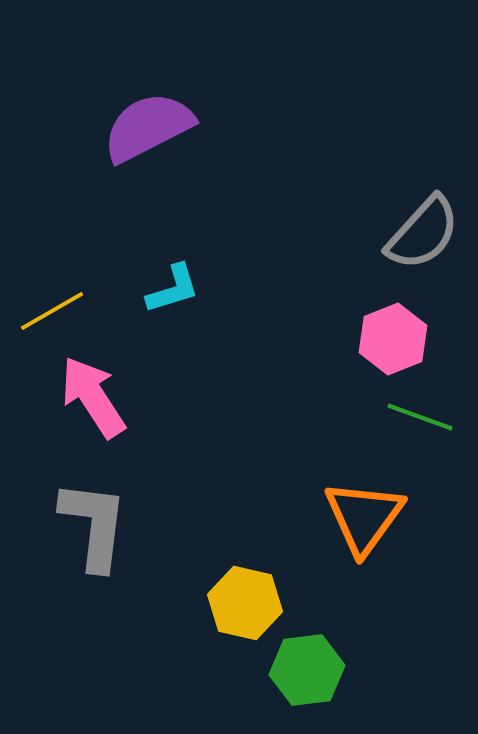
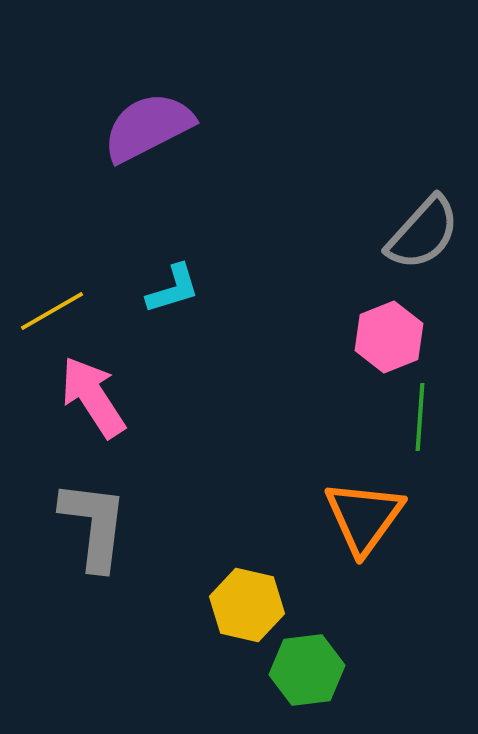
pink hexagon: moved 4 px left, 2 px up
green line: rotated 74 degrees clockwise
yellow hexagon: moved 2 px right, 2 px down
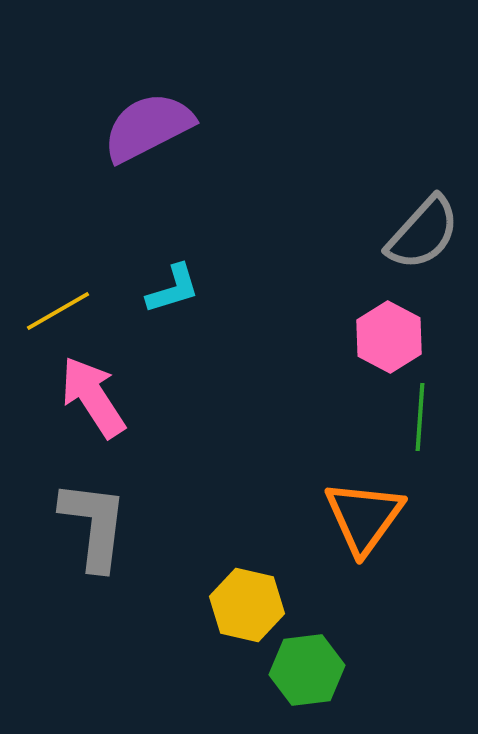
yellow line: moved 6 px right
pink hexagon: rotated 10 degrees counterclockwise
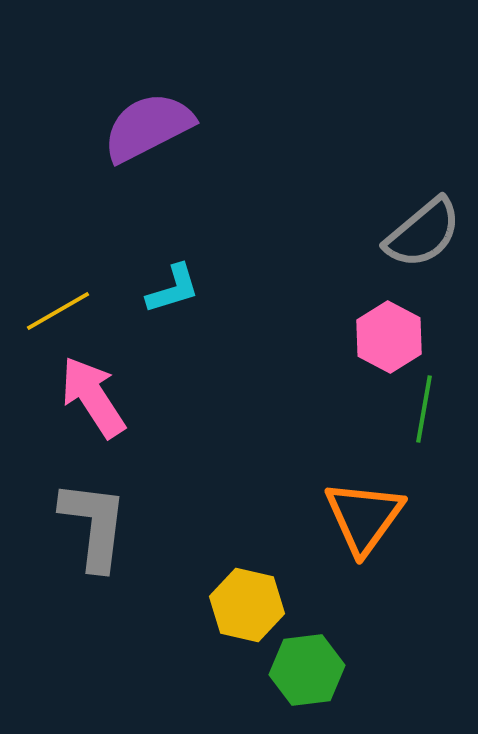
gray semicircle: rotated 8 degrees clockwise
green line: moved 4 px right, 8 px up; rotated 6 degrees clockwise
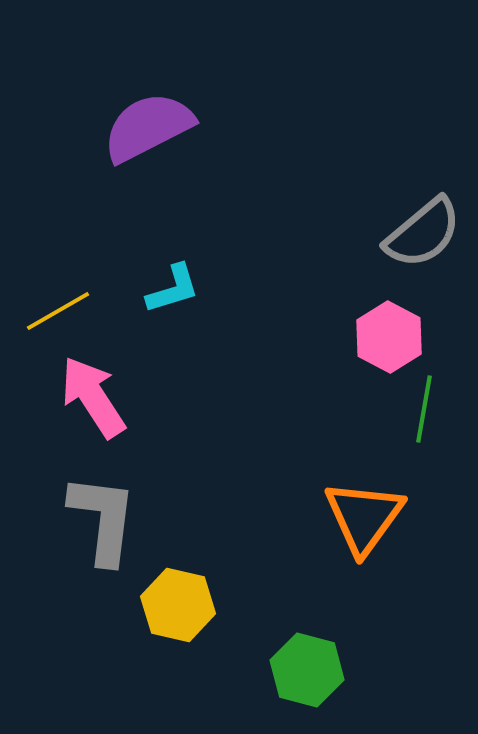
gray L-shape: moved 9 px right, 6 px up
yellow hexagon: moved 69 px left
green hexagon: rotated 22 degrees clockwise
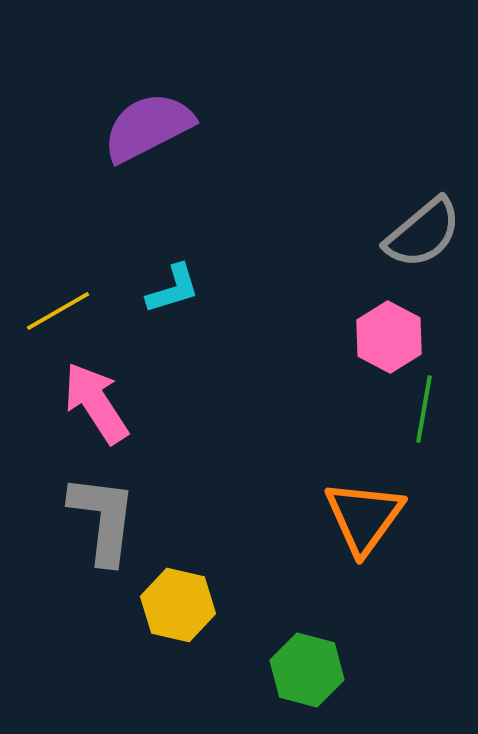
pink arrow: moved 3 px right, 6 px down
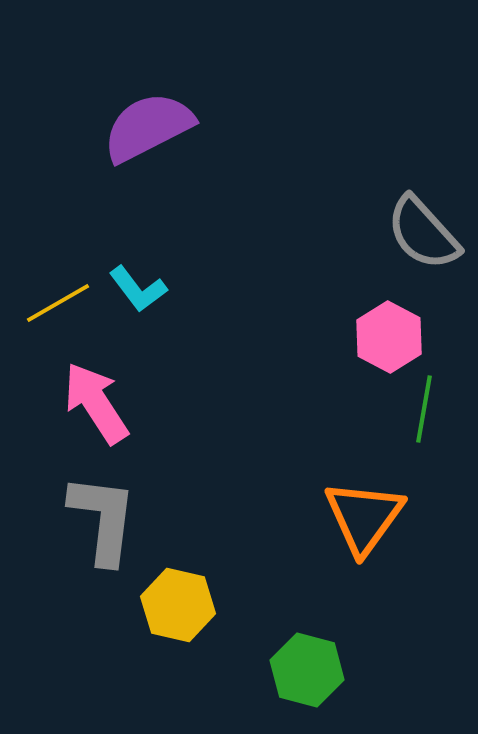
gray semicircle: rotated 88 degrees clockwise
cyan L-shape: moved 35 px left; rotated 70 degrees clockwise
yellow line: moved 8 px up
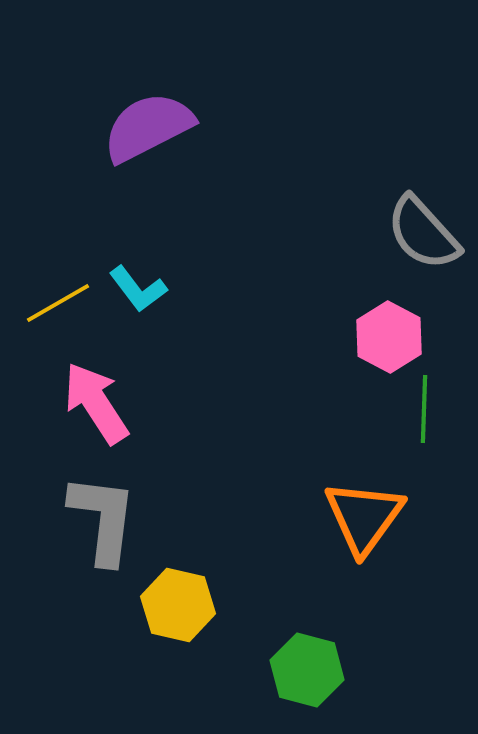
green line: rotated 8 degrees counterclockwise
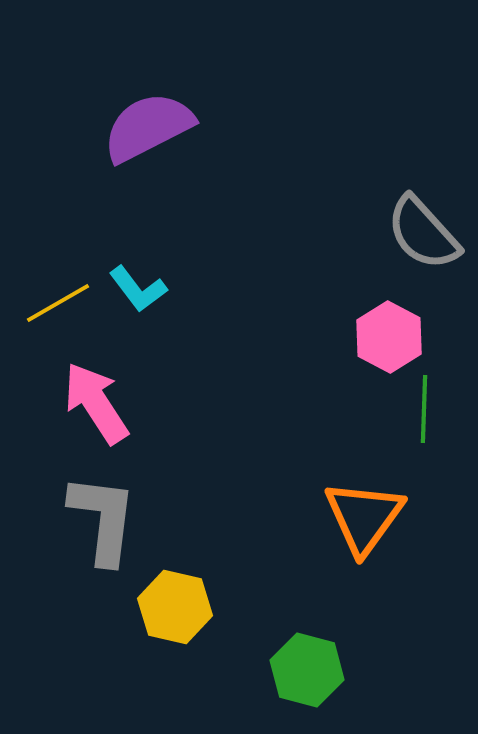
yellow hexagon: moved 3 px left, 2 px down
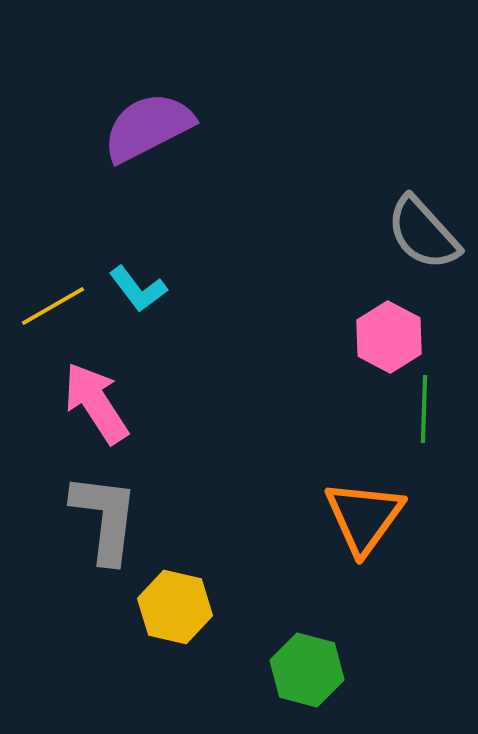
yellow line: moved 5 px left, 3 px down
gray L-shape: moved 2 px right, 1 px up
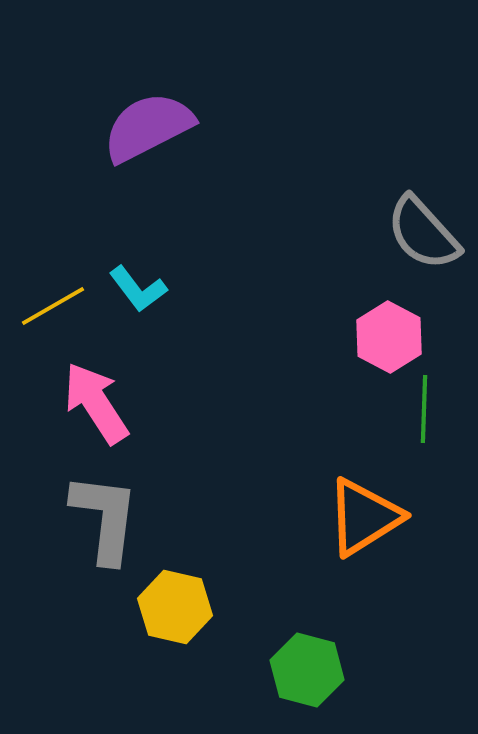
orange triangle: rotated 22 degrees clockwise
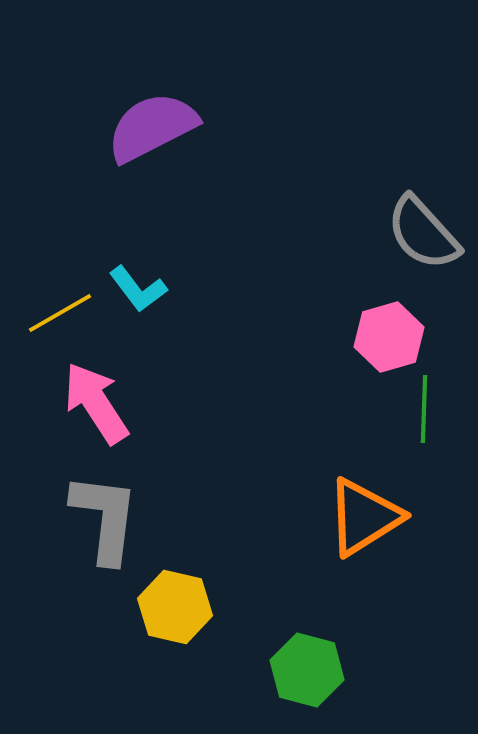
purple semicircle: moved 4 px right
yellow line: moved 7 px right, 7 px down
pink hexagon: rotated 16 degrees clockwise
